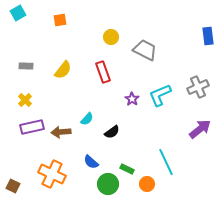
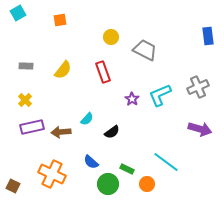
purple arrow: rotated 55 degrees clockwise
cyan line: rotated 28 degrees counterclockwise
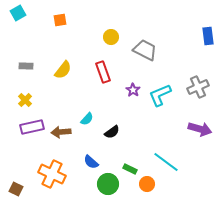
purple star: moved 1 px right, 9 px up
green rectangle: moved 3 px right
brown square: moved 3 px right, 3 px down
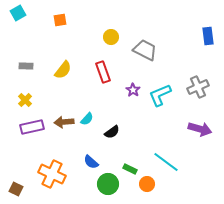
brown arrow: moved 3 px right, 10 px up
